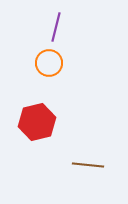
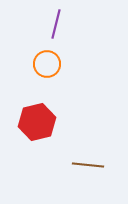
purple line: moved 3 px up
orange circle: moved 2 px left, 1 px down
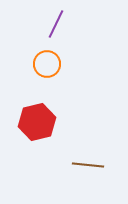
purple line: rotated 12 degrees clockwise
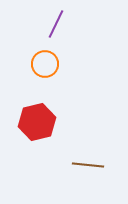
orange circle: moved 2 px left
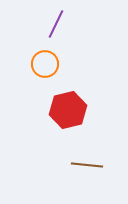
red hexagon: moved 31 px right, 12 px up
brown line: moved 1 px left
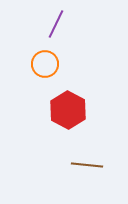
red hexagon: rotated 18 degrees counterclockwise
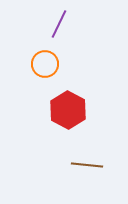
purple line: moved 3 px right
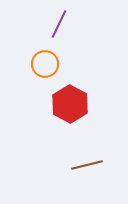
red hexagon: moved 2 px right, 6 px up
brown line: rotated 20 degrees counterclockwise
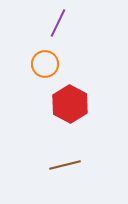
purple line: moved 1 px left, 1 px up
brown line: moved 22 px left
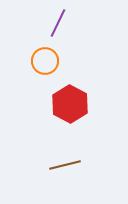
orange circle: moved 3 px up
